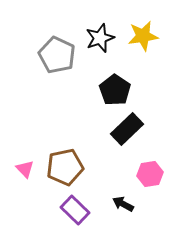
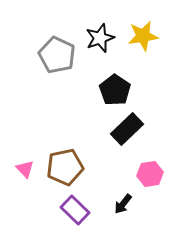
black arrow: rotated 80 degrees counterclockwise
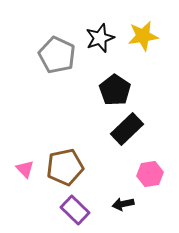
black arrow: rotated 40 degrees clockwise
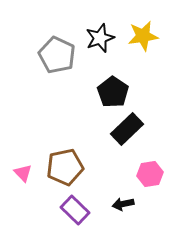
black pentagon: moved 2 px left, 2 px down
pink triangle: moved 2 px left, 4 px down
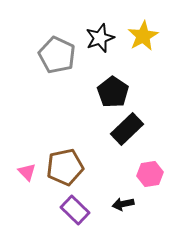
yellow star: rotated 20 degrees counterclockwise
pink triangle: moved 4 px right, 1 px up
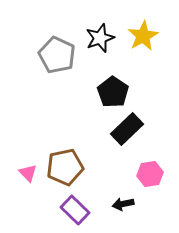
pink triangle: moved 1 px right, 1 px down
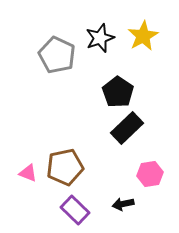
black pentagon: moved 5 px right
black rectangle: moved 1 px up
pink triangle: rotated 24 degrees counterclockwise
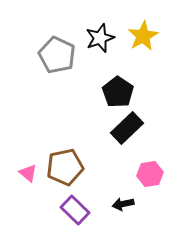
pink triangle: rotated 18 degrees clockwise
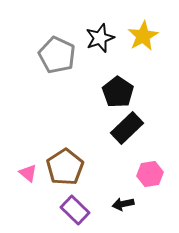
brown pentagon: rotated 21 degrees counterclockwise
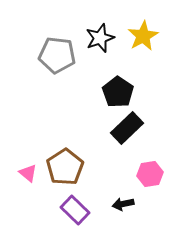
gray pentagon: rotated 18 degrees counterclockwise
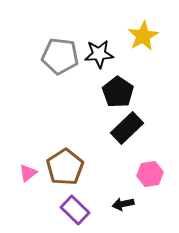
black star: moved 1 px left, 16 px down; rotated 16 degrees clockwise
gray pentagon: moved 3 px right, 1 px down
pink triangle: rotated 42 degrees clockwise
